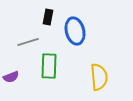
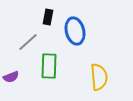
gray line: rotated 25 degrees counterclockwise
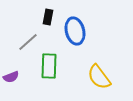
yellow semicircle: rotated 148 degrees clockwise
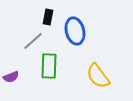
gray line: moved 5 px right, 1 px up
yellow semicircle: moved 1 px left, 1 px up
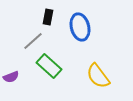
blue ellipse: moved 5 px right, 4 px up
green rectangle: rotated 50 degrees counterclockwise
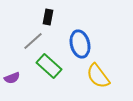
blue ellipse: moved 17 px down
purple semicircle: moved 1 px right, 1 px down
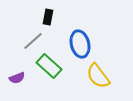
purple semicircle: moved 5 px right
